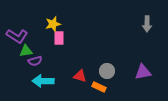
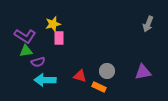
gray arrow: moved 1 px right; rotated 21 degrees clockwise
purple L-shape: moved 8 px right
purple semicircle: moved 3 px right, 1 px down
cyan arrow: moved 2 px right, 1 px up
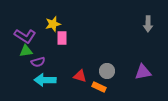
gray arrow: rotated 21 degrees counterclockwise
pink rectangle: moved 3 px right
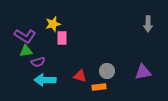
orange rectangle: rotated 32 degrees counterclockwise
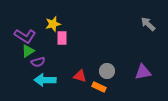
gray arrow: rotated 133 degrees clockwise
green triangle: moved 2 px right; rotated 24 degrees counterclockwise
orange rectangle: rotated 32 degrees clockwise
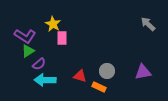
yellow star: rotated 28 degrees counterclockwise
purple semicircle: moved 1 px right, 2 px down; rotated 24 degrees counterclockwise
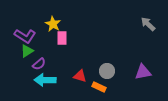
green triangle: moved 1 px left
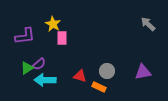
purple L-shape: rotated 40 degrees counterclockwise
green triangle: moved 17 px down
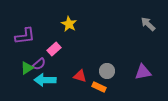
yellow star: moved 16 px right
pink rectangle: moved 8 px left, 11 px down; rotated 48 degrees clockwise
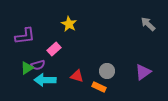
purple semicircle: moved 1 px left, 1 px down; rotated 24 degrees clockwise
purple triangle: rotated 24 degrees counterclockwise
red triangle: moved 3 px left
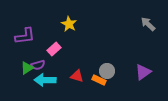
orange rectangle: moved 7 px up
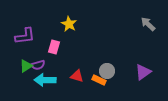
pink rectangle: moved 2 px up; rotated 32 degrees counterclockwise
green triangle: moved 1 px left, 2 px up
